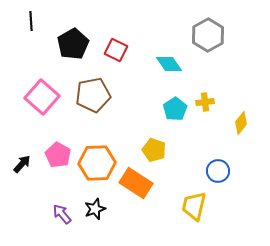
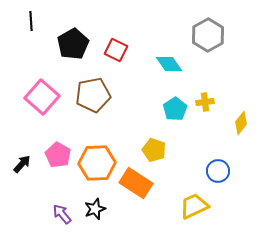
yellow trapezoid: rotated 52 degrees clockwise
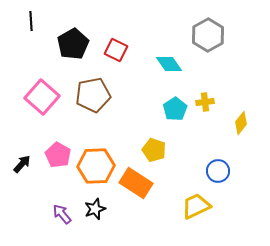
orange hexagon: moved 1 px left, 3 px down
yellow trapezoid: moved 2 px right
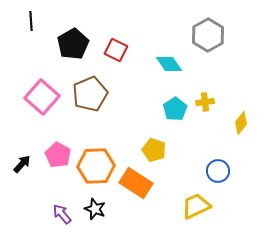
brown pentagon: moved 3 px left, 1 px up; rotated 12 degrees counterclockwise
black star: rotated 30 degrees counterclockwise
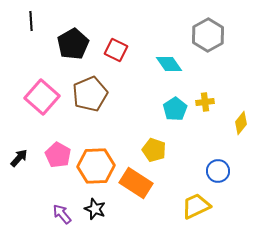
black arrow: moved 3 px left, 6 px up
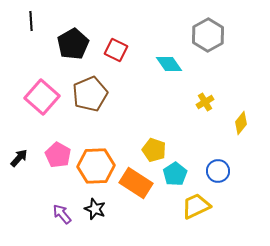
yellow cross: rotated 24 degrees counterclockwise
cyan pentagon: moved 65 px down
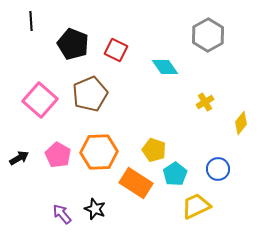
black pentagon: rotated 20 degrees counterclockwise
cyan diamond: moved 4 px left, 3 px down
pink square: moved 2 px left, 3 px down
black arrow: rotated 18 degrees clockwise
orange hexagon: moved 3 px right, 14 px up
blue circle: moved 2 px up
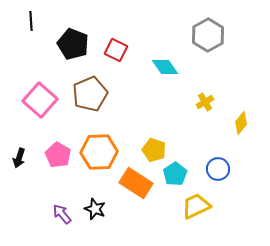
black arrow: rotated 138 degrees clockwise
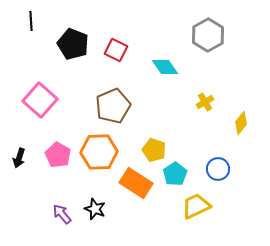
brown pentagon: moved 23 px right, 12 px down
